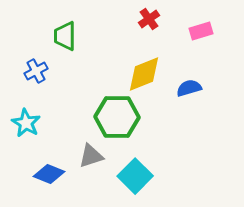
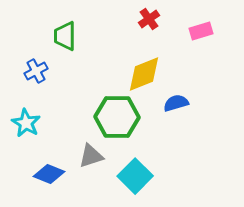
blue semicircle: moved 13 px left, 15 px down
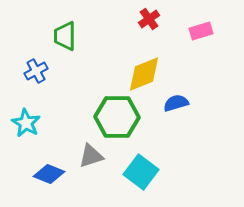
cyan square: moved 6 px right, 4 px up; rotated 8 degrees counterclockwise
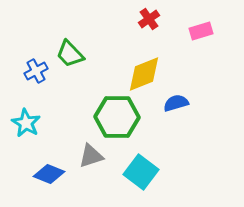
green trapezoid: moved 5 px right, 18 px down; rotated 44 degrees counterclockwise
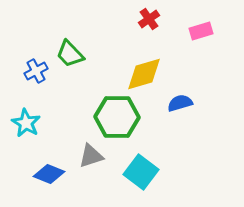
yellow diamond: rotated 6 degrees clockwise
blue semicircle: moved 4 px right
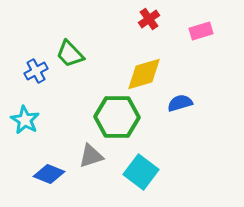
cyan star: moved 1 px left, 3 px up
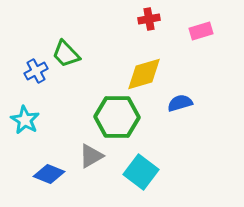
red cross: rotated 25 degrees clockwise
green trapezoid: moved 4 px left
gray triangle: rotated 12 degrees counterclockwise
